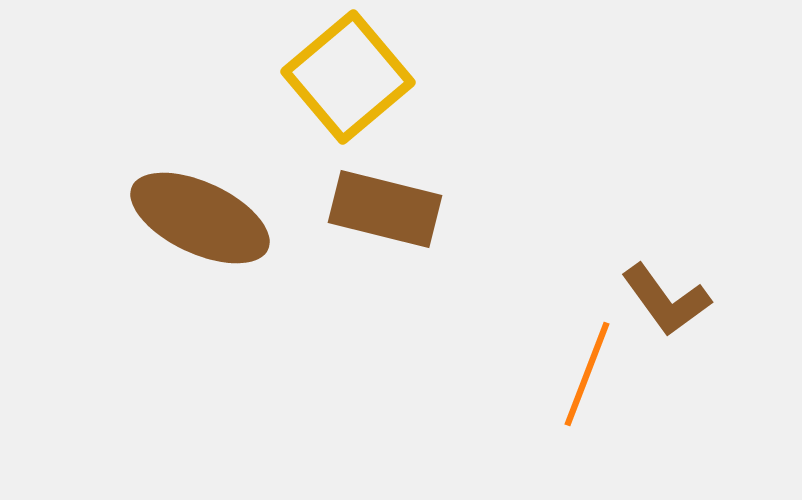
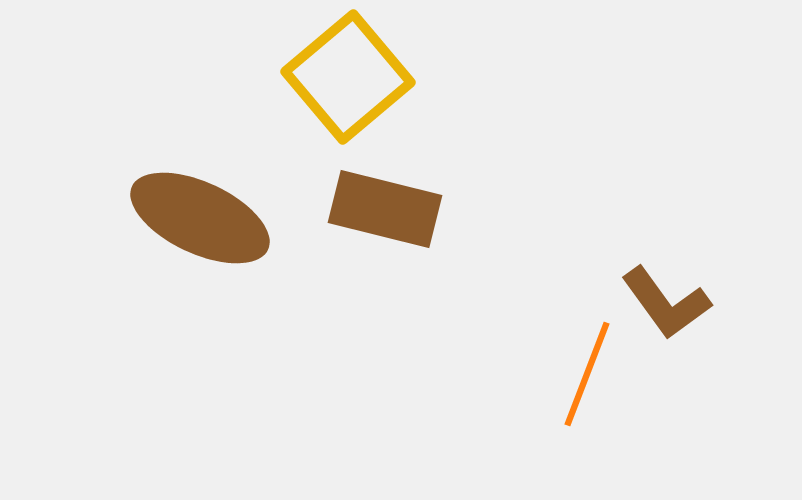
brown L-shape: moved 3 px down
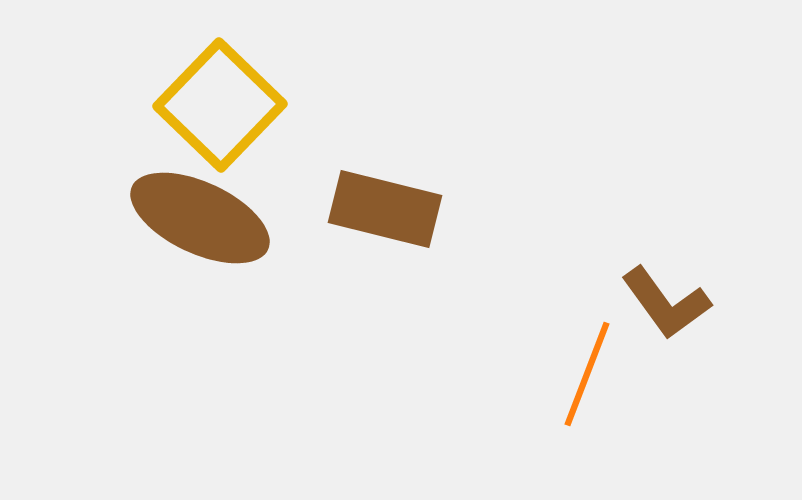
yellow square: moved 128 px left, 28 px down; rotated 6 degrees counterclockwise
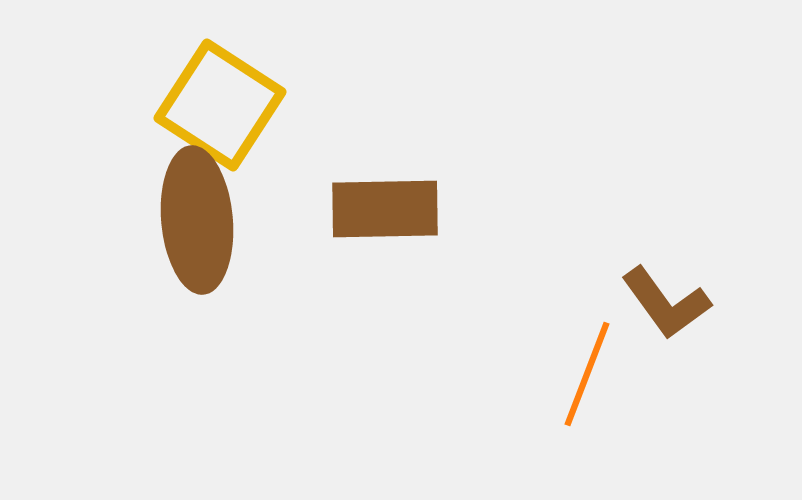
yellow square: rotated 11 degrees counterclockwise
brown rectangle: rotated 15 degrees counterclockwise
brown ellipse: moved 3 px left, 2 px down; rotated 60 degrees clockwise
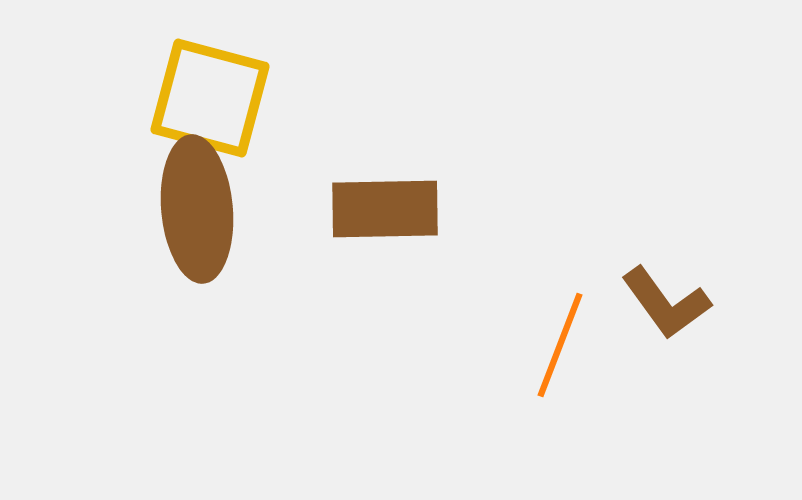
yellow square: moved 10 px left, 7 px up; rotated 18 degrees counterclockwise
brown ellipse: moved 11 px up
orange line: moved 27 px left, 29 px up
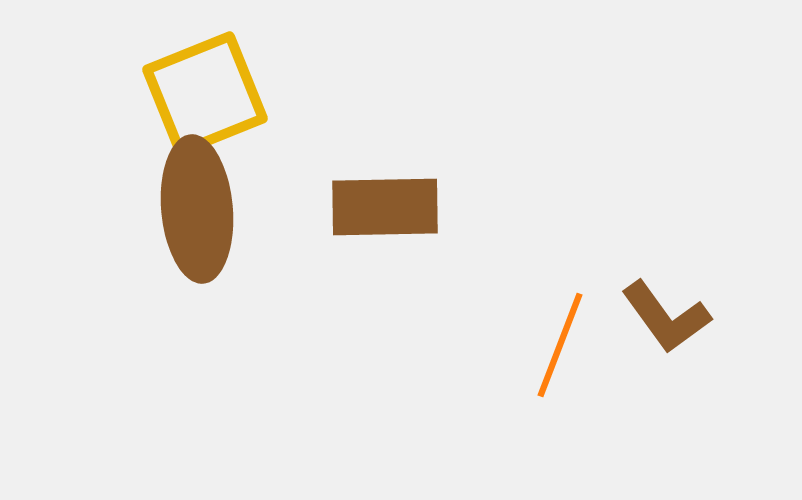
yellow square: moved 5 px left, 4 px up; rotated 37 degrees counterclockwise
brown rectangle: moved 2 px up
brown L-shape: moved 14 px down
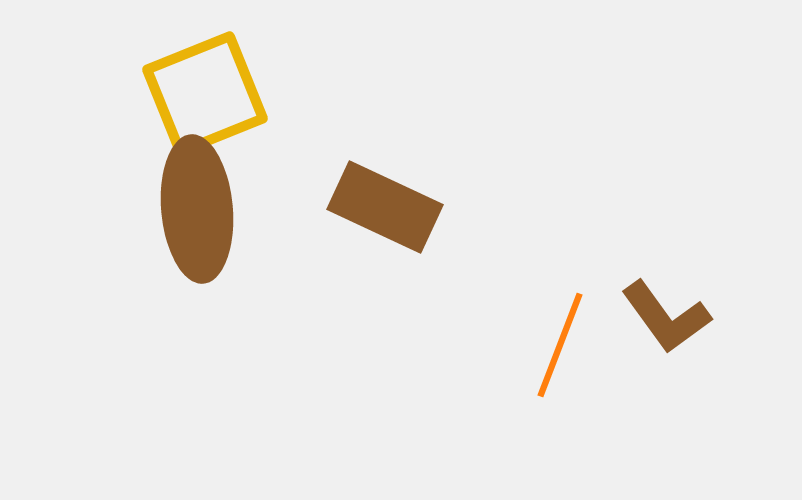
brown rectangle: rotated 26 degrees clockwise
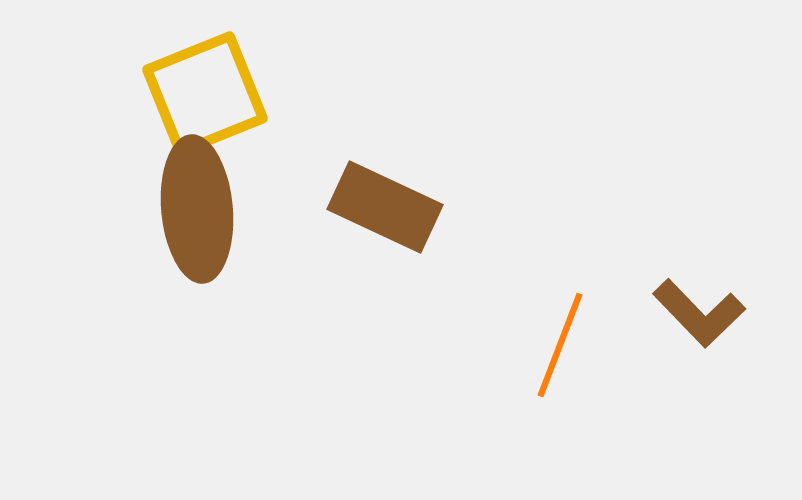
brown L-shape: moved 33 px right, 4 px up; rotated 8 degrees counterclockwise
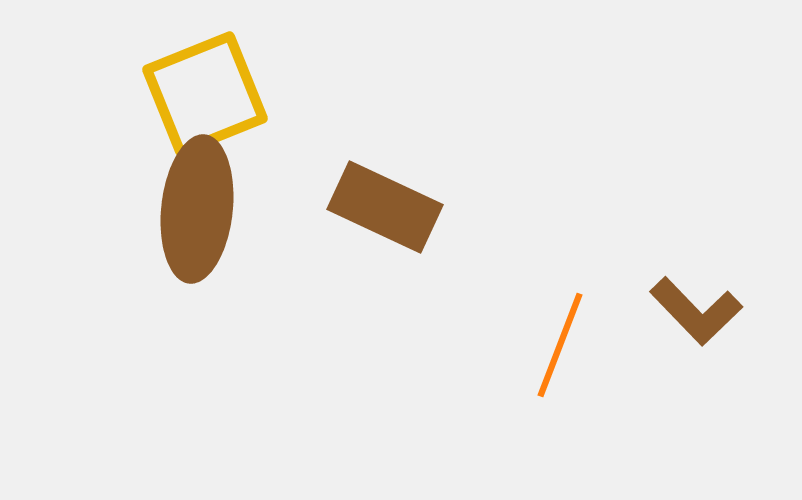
brown ellipse: rotated 11 degrees clockwise
brown L-shape: moved 3 px left, 2 px up
